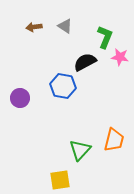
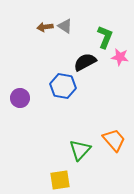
brown arrow: moved 11 px right
orange trapezoid: rotated 55 degrees counterclockwise
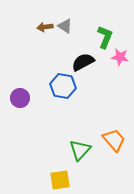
black semicircle: moved 2 px left
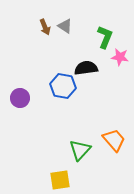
brown arrow: rotated 105 degrees counterclockwise
black semicircle: moved 3 px right, 6 px down; rotated 20 degrees clockwise
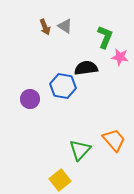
purple circle: moved 10 px right, 1 px down
yellow square: rotated 30 degrees counterclockwise
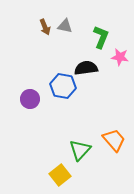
gray triangle: rotated 21 degrees counterclockwise
green L-shape: moved 4 px left
yellow square: moved 5 px up
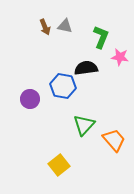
green triangle: moved 4 px right, 25 px up
yellow square: moved 1 px left, 10 px up
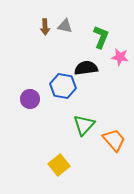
brown arrow: rotated 21 degrees clockwise
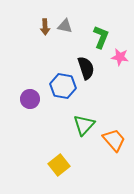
black semicircle: rotated 80 degrees clockwise
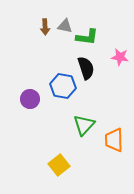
green L-shape: moved 14 px left; rotated 75 degrees clockwise
orange trapezoid: rotated 140 degrees counterclockwise
